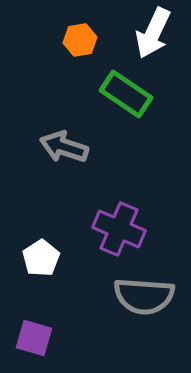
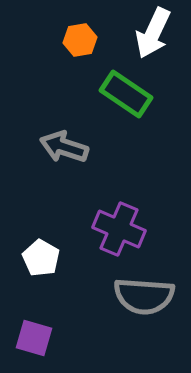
white pentagon: rotated 9 degrees counterclockwise
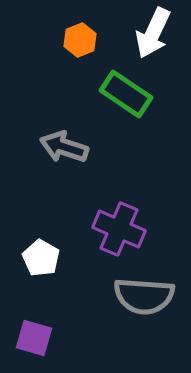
orange hexagon: rotated 12 degrees counterclockwise
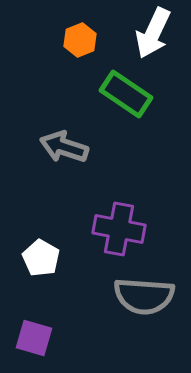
purple cross: rotated 12 degrees counterclockwise
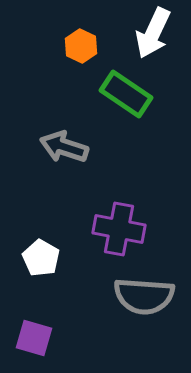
orange hexagon: moved 1 px right, 6 px down; rotated 12 degrees counterclockwise
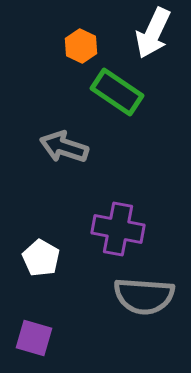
green rectangle: moved 9 px left, 2 px up
purple cross: moved 1 px left
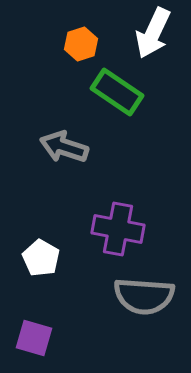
orange hexagon: moved 2 px up; rotated 16 degrees clockwise
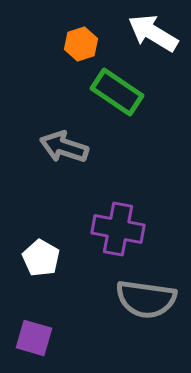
white arrow: rotated 96 degrees clockwise
gray semicircle: moved 2 px right, 3 px down; rotated 4 degrees clockwise
